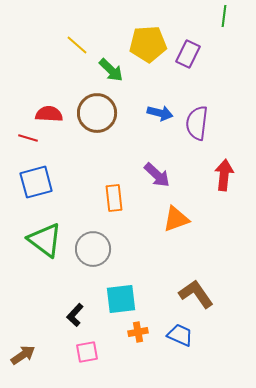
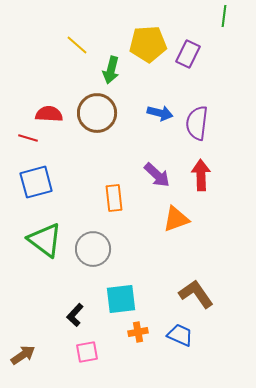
green arrow: rotated 60 degrees clockwise
red arrow: moved 23 px left; rotated 8 degrees counterclockwise
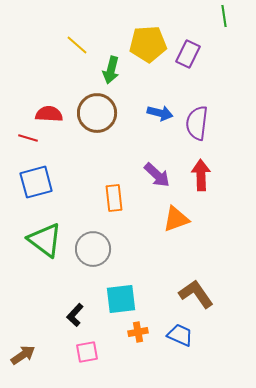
green line: rotated 15 degrees counterclockwise
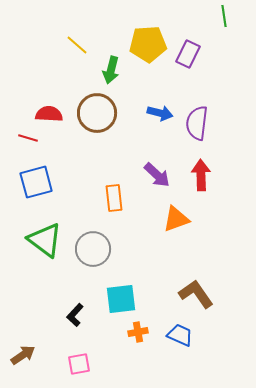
pink square: moved 8 px left, 12 px down
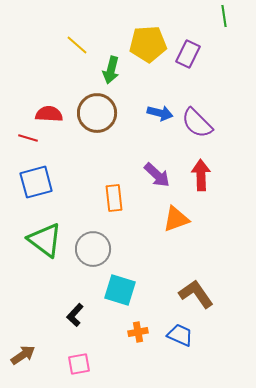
purple semicircle: rotated 52 degrees counterclockwise
cyan square: moved 1 px left, 9 px up; rotated 24 degrees clockwise
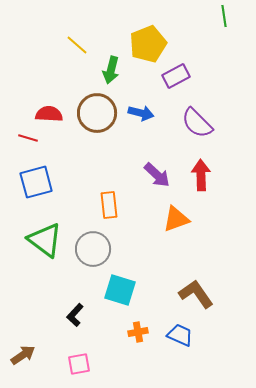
yellow pentagon: rotated 18 degrees counterclockwise
purple rectangle: moved 12 px left, 22 px down; rotated 36 degrees clockwise
blue arrow: moved 19 px left
orange rectangle: moved 5 px left, 7 px down
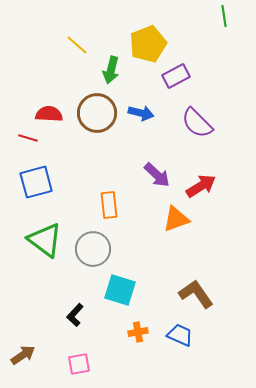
red arrow: moved 11 px down; rotated 60 degrees clockwise
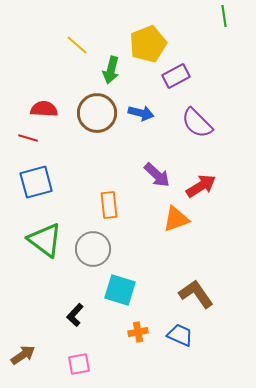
red semicircle: moved 5 px left, 5 px up
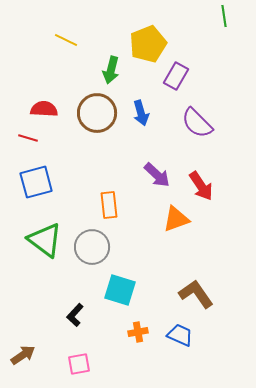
yellow line: moved 11 px left, 5 px up; rotated 15 degrees counterclockwise
purple rectangle: rotated 32 degrees counterclockwise
blue arrow: rotated 60 degrees clockwise
red arrow: rotated 88 degrees clockwise
gray circle: moved 1 px left, 2 px up
